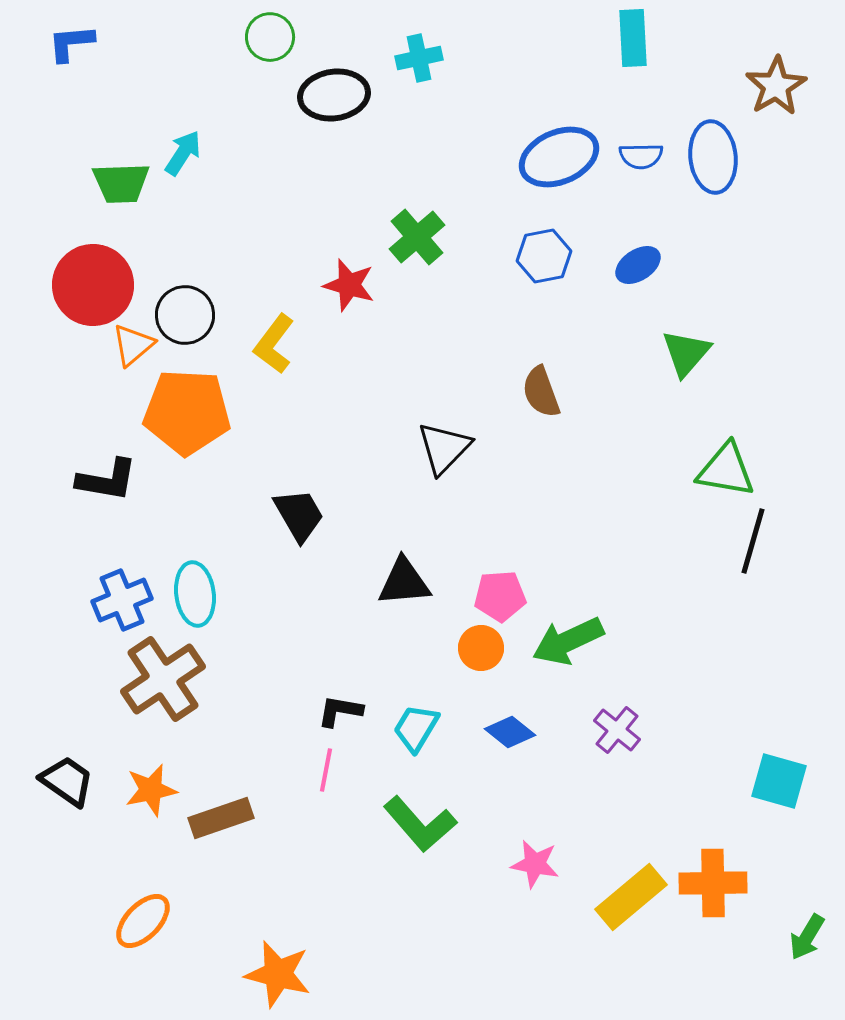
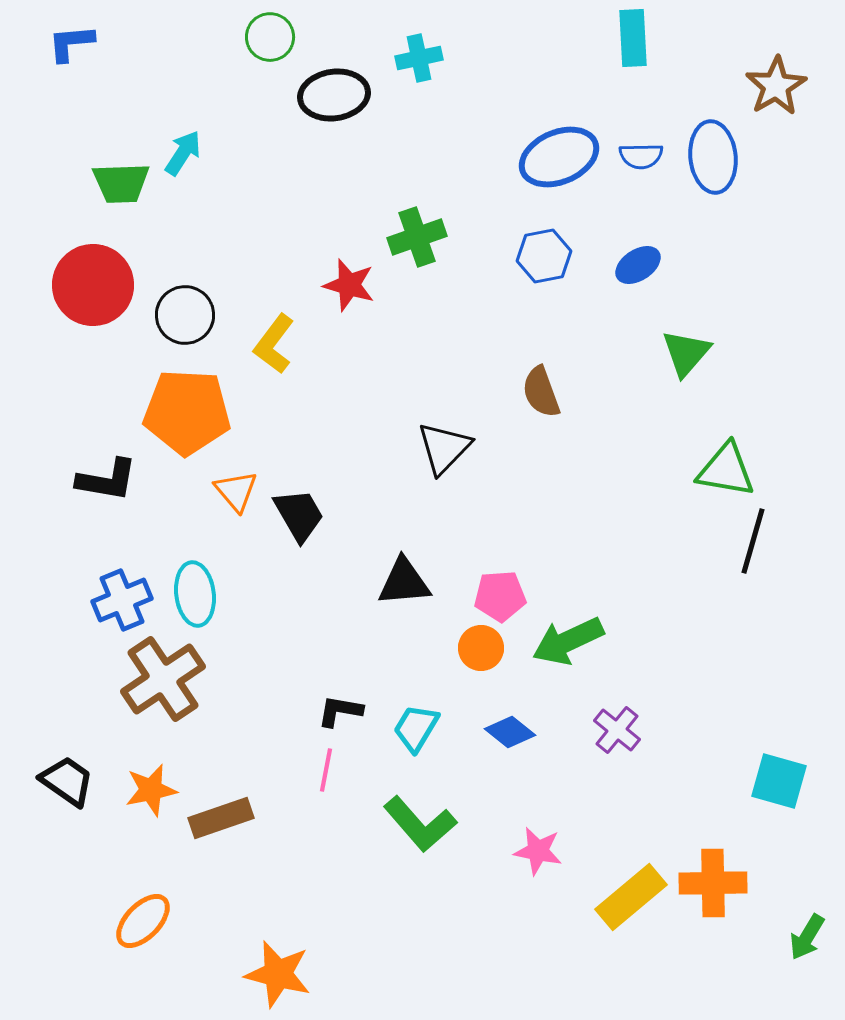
green cross at (417, 237): rotated 22 degrees clockwise
orange triangle at (133, 345): moved 103 px right, 146 px down; rotated 30 degrees counterclockwise
pink star at (535, 864): moved 3 px right, 13 px up
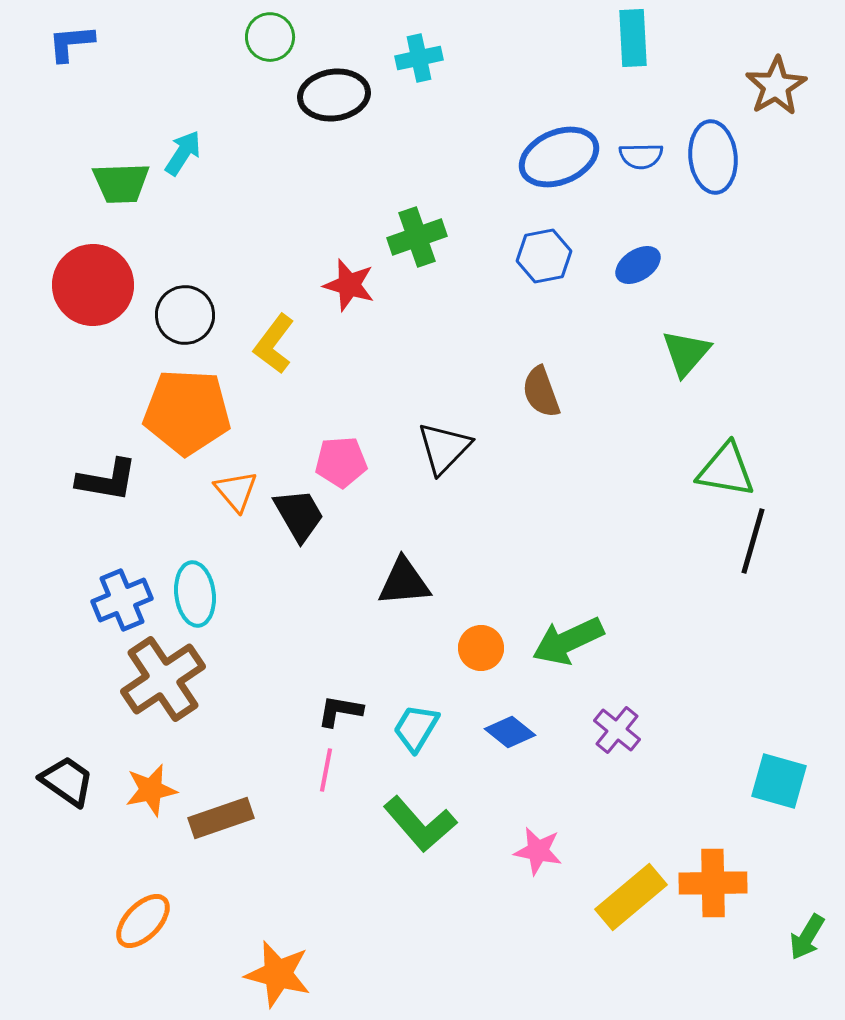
pink pentagon at (500, 596): moved 159 px left, 134 px up
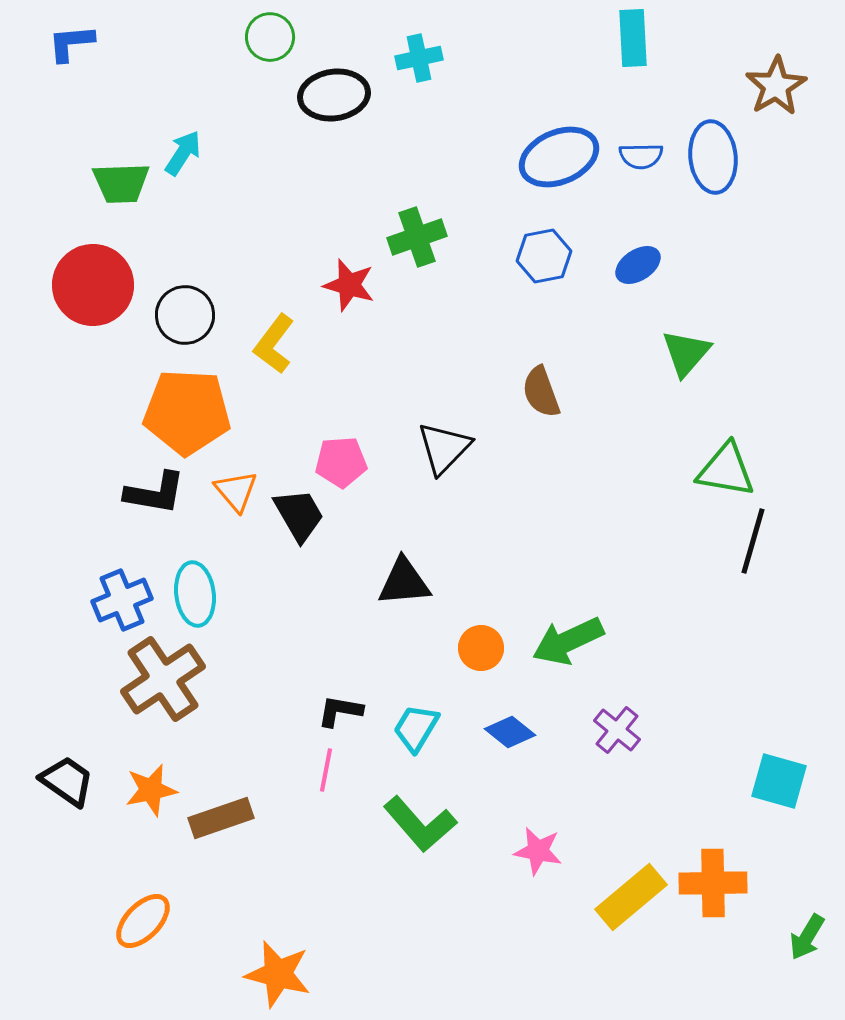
black L-shape at (107, 480): moved 48 px right, 13 px down
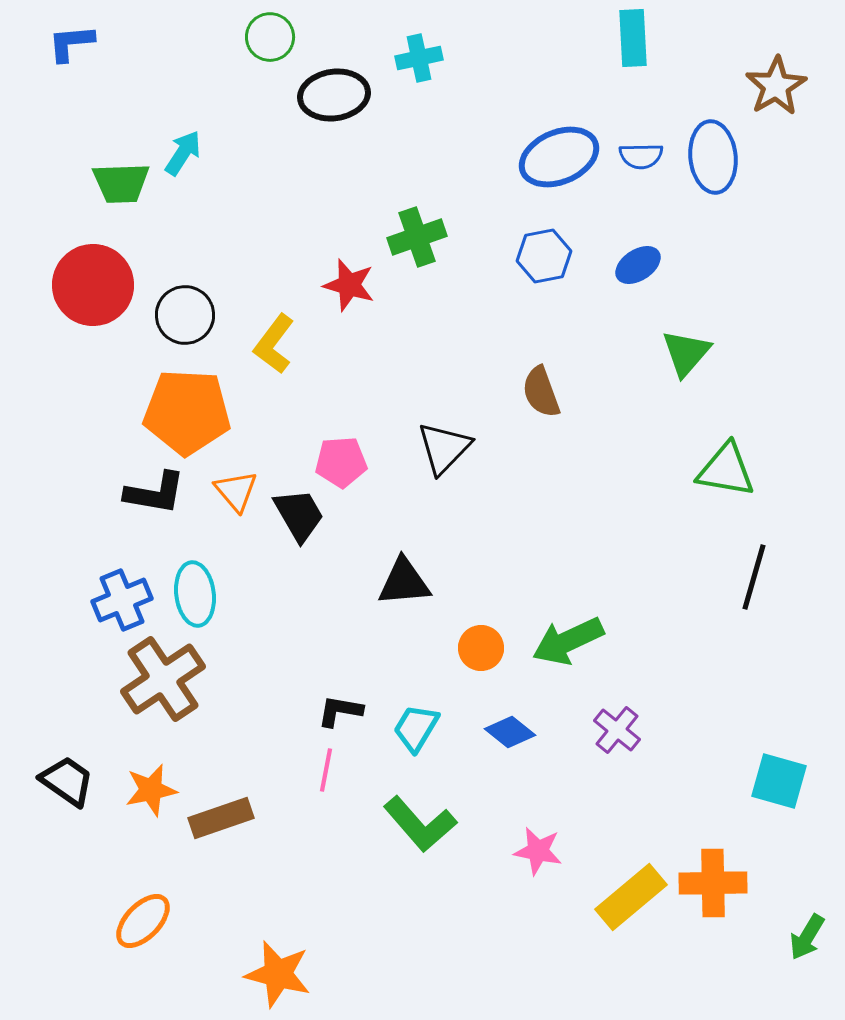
black line at (753, 541): moved 1 px right, 36 px down
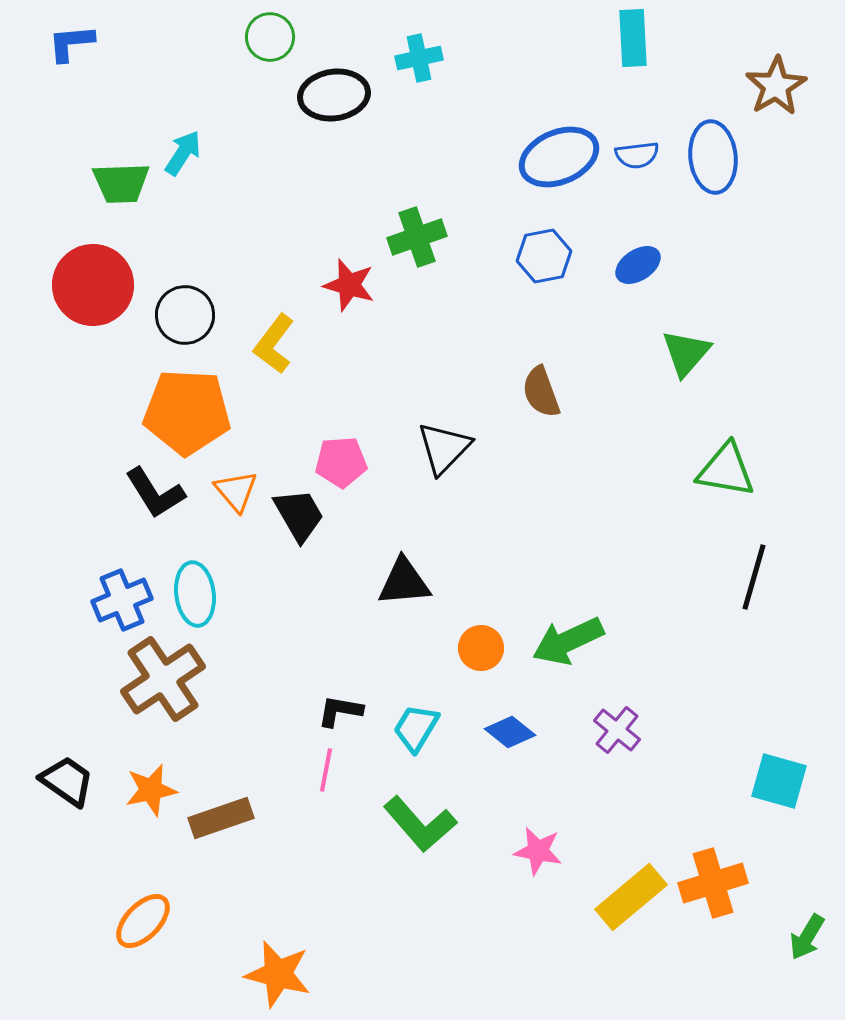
blue semicircle at (641, 156): moved 4 px left, 1 px up; rotated 6 degrees counterclockwise
black L-shape at (155, 493): rotated 48 degrees clockwise
orange cross at (713, 883): rotated 16 degrees counterclockwise
